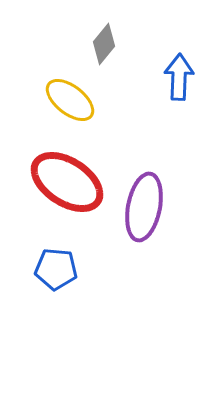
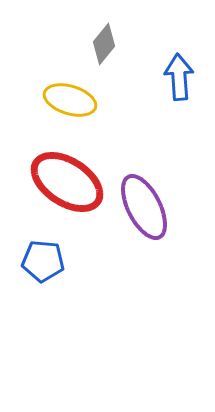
blue arrow: rotated 6 degrees counterclockwise
yellow ellipse: rotated 21 degrees counterclockwise
purple ellipse: rotated 38 degrees counterclockwise
blue pentagon: moved 13 px left, 8 px up
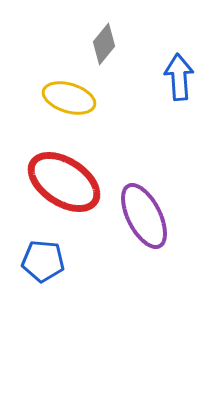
yellow ellipse: moved 1 px left, 2 px up
red ellipse: moved 3 px left
purple ellipse: moved 9 px down
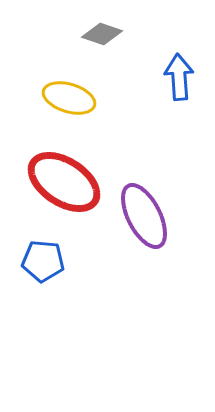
gray diamond: moved 2 px left, 10 px up; rotated 69 degrees clockwise
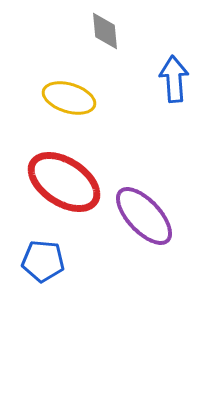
gray diamond: moved 3 px right, 3 px up; rotated 66 degrees clockwise
blue arrow: moved 5 px left, 2 px down
purple ellipse: rotated 16 degrees counterclockwise
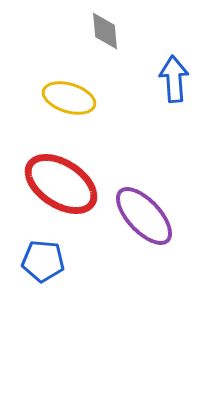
red ellipse: moved 3 px left, 2 px down
